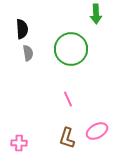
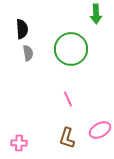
pink ellipse: moved 3 px right, 1 px up
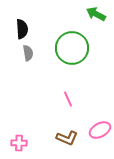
green arrow: rotated 120 degrees clockwise
green circle: moved 1 px right, 1 px up
brown L-shape: rotated 85 degrees counterclockwise
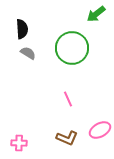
green arrow: rotated 66 degrees counterclockwise
gray semicircle: rotated 49 degrees counterclockwise
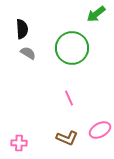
pink line: moved 1 px right, 1 px up
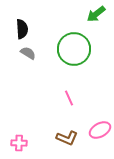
green circle: moved 2 px right, 1 px down
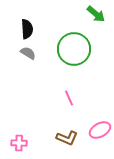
green arrow: rotated 102 degrees counterclockwise
black semicircle: moved 5 px right
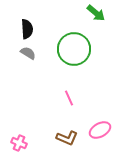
green arrow: moved 1 px up
pink cross: rotated 21 degrees clockwise
